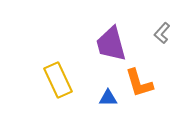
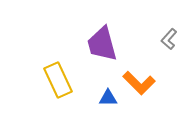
gray L-shape: moved 7 px right, 6 px down
purple trapezoid: moved 9 px left
orange L-shape: rotated 28 degrees counterclockwise
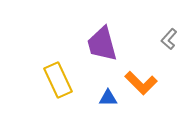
orange L-shape: moved 2 px right
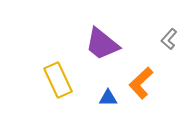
purple trapezoid: rotated 36 degrees counterclockwise
orange L-shape: rotated 92 degrees clockwise
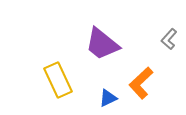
blue triangle: rotated 24 degrees counterclockwise
